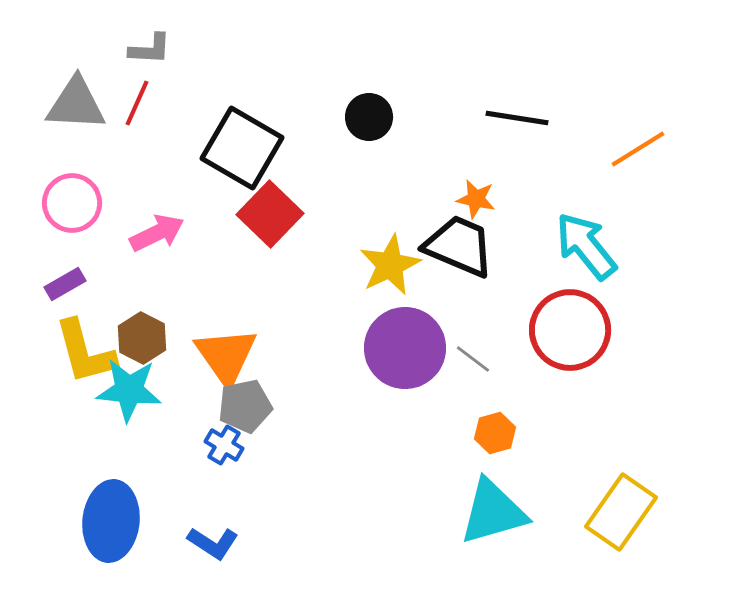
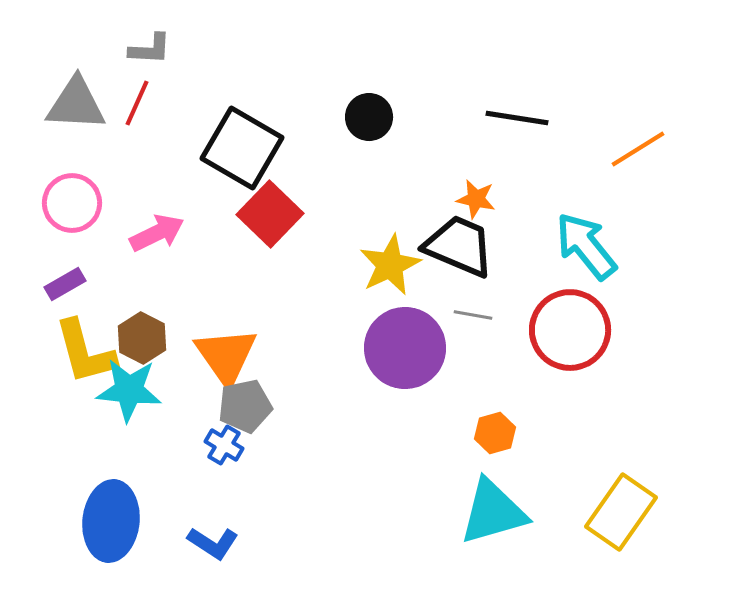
gray line: moved 44 px up; rotated 27 degrees counterclockwise
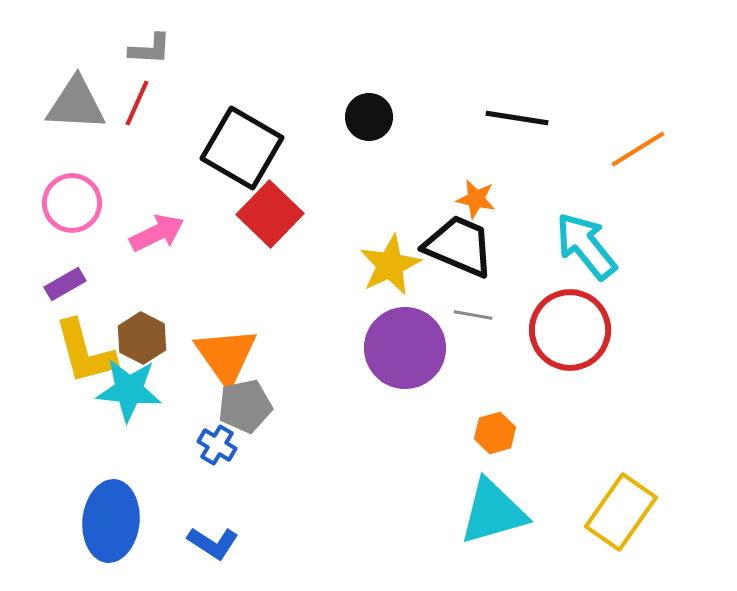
blue cross: moved 7 px left
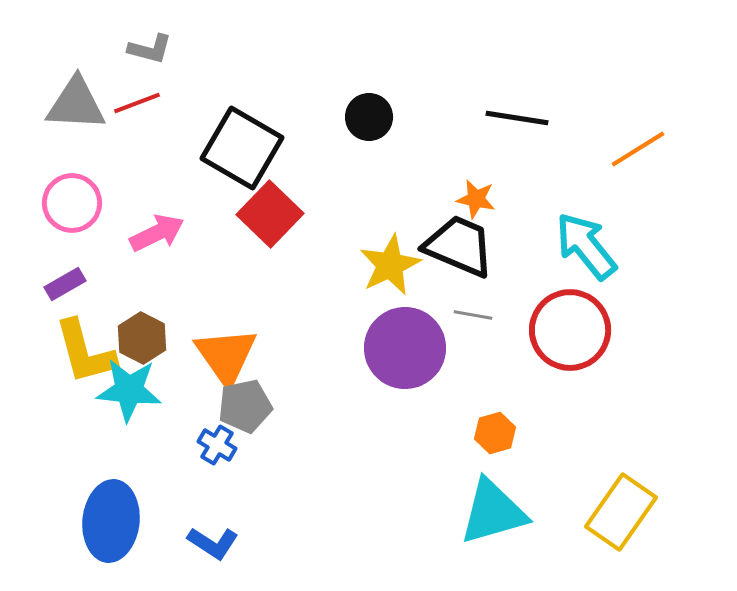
gray L-shape: rotated 12 degrees clockwise
red line: rotated 45 degrees clockwise
